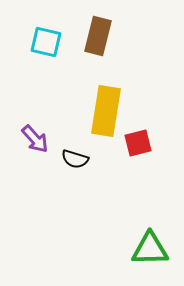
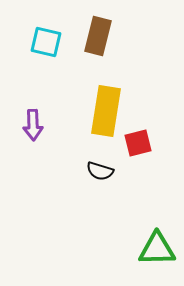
purple arrow: moved 2 px left, 14 px up; rotated 40 degrees clockwise
black semicircle: moved 25 px right, 12 px down
green triangle: moved 7 px right
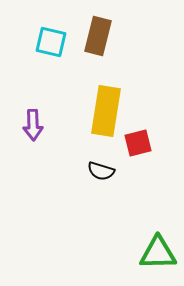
cyan square: moved 5 px right
black semicircle: moved 1 px right
green triangle: moved 1 px right, 4 px down
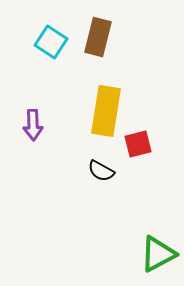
brown rectangle: moved 1 px down
cyan square: rotated 20 degrees clockwise
red square: moved 1 px down
black semicircle: rotated 12 degrees clockwise
green triangle: moved 1 px down; rotated 27 degrees counterclockwise
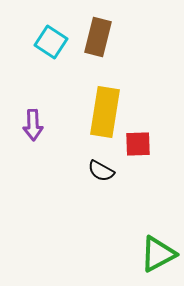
yellow rectangle: moved 1 px left, 1 px down
red square: rotated 12 degrees clockwise
